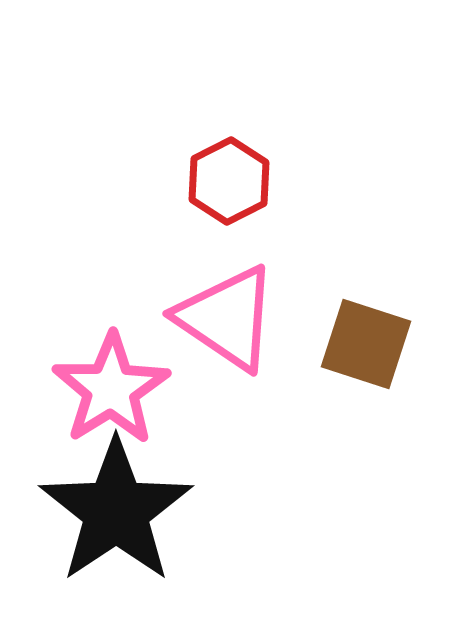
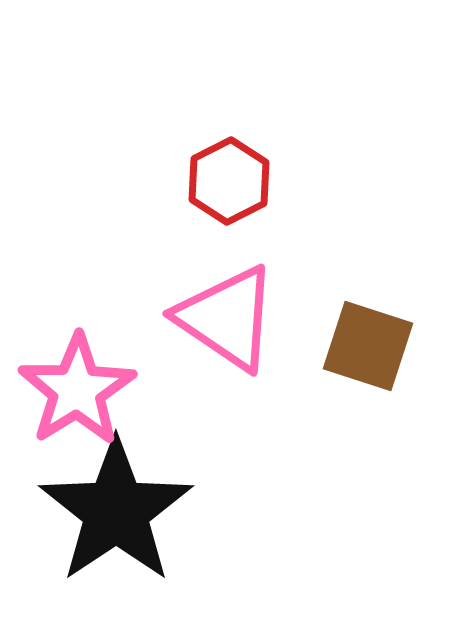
brown square: moved 2 px right, 2 px down
pink star: moved 34 px left, 1 px down
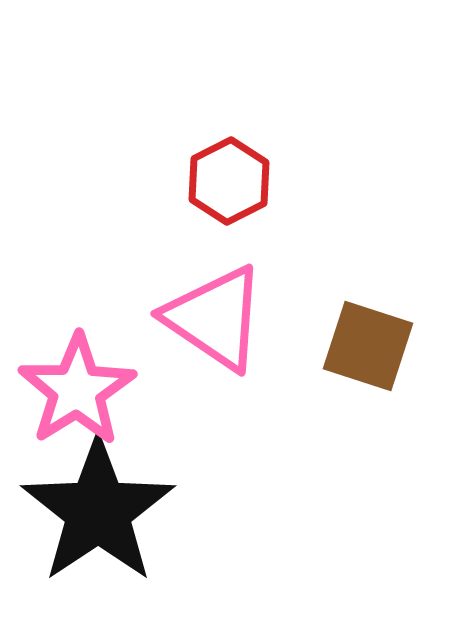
pink triangle: moved 12 px left
black star: moved 18 px left
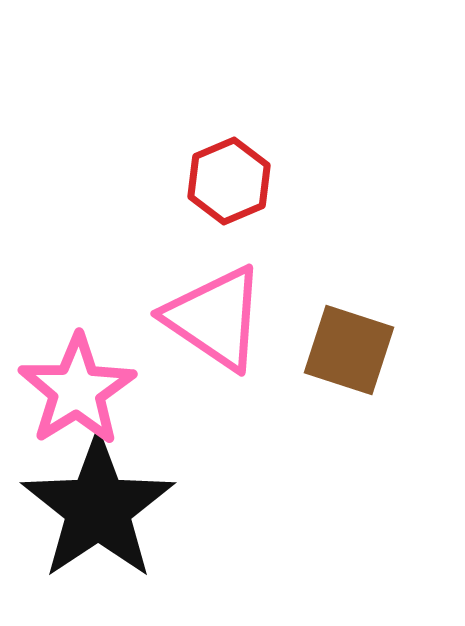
red hexagon: rotated 4 degrees clockwise
brown square: moved 19 px left, 4 px down
black star: moved 3 px up
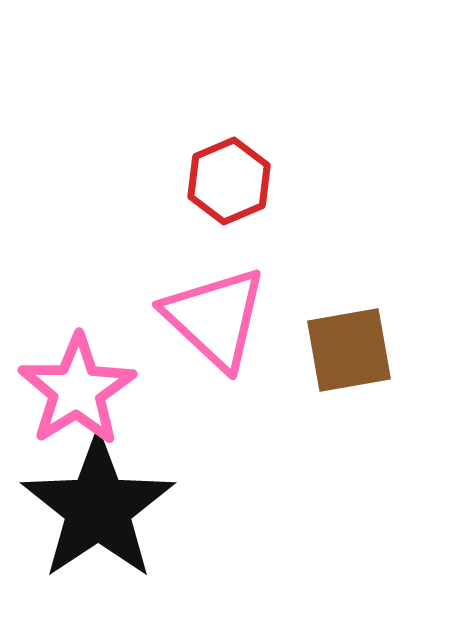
pink triangle: rotated 9 degrees clockwise
brown square: rotated 28 degrees counterclockwise
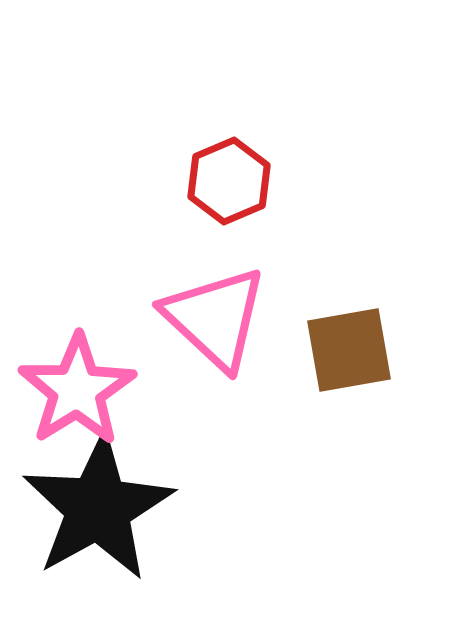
black star: rotated 5 degrees clockwise
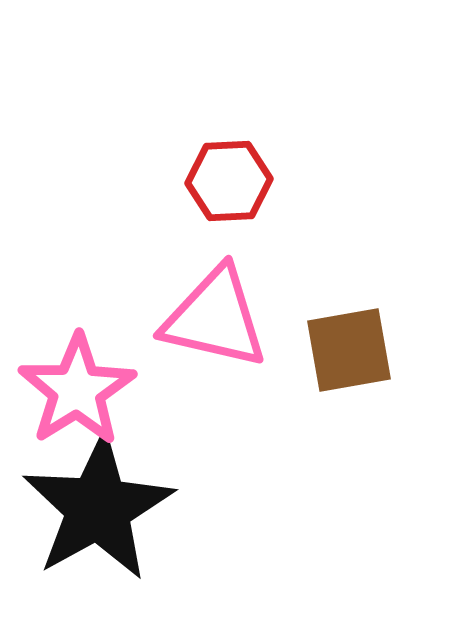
red hexagon: rotated 20 degrees clockwise
pink triangle: rotated 30 degrees counterclockwise
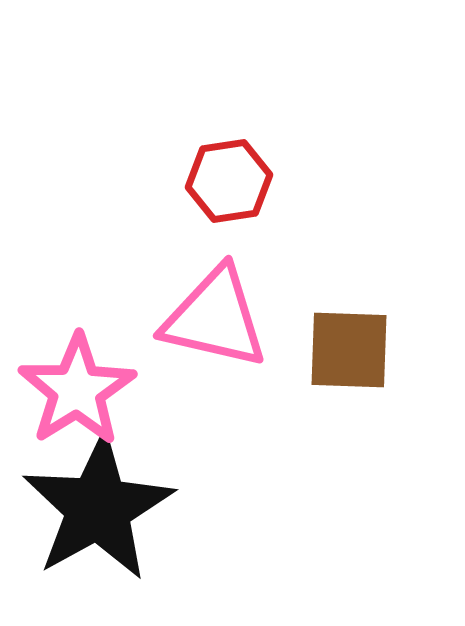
red hexagon: rotated 6 degrees counterclockwise
brown square: rotated 12 degrees clockwise
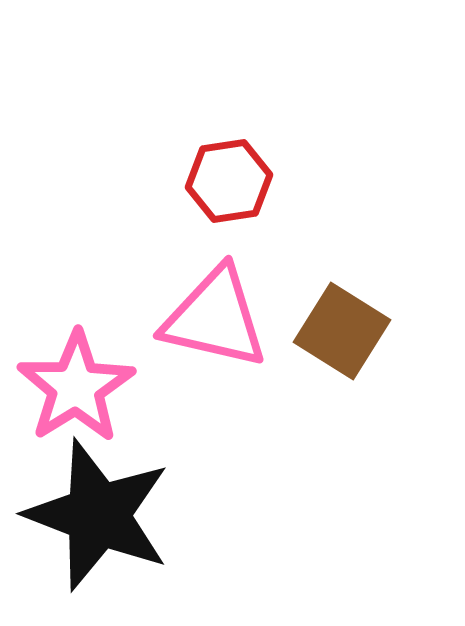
brown square: moved 7 px left, 19 px up; rotated 30 degrees clockwise
pink star: moved 1 px left, 3 px up
black star: moved 7 px down; rotated 22 degrees counterclockwise
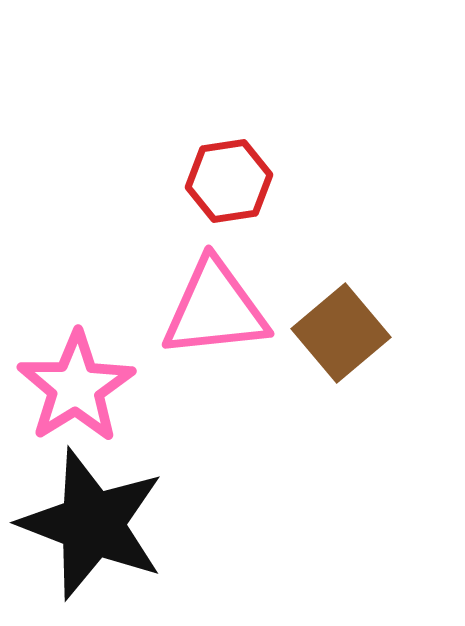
pink triangle: moved 9 px up; rotated 19 degrees counterclockwise
brown square: moved 1 px left, 2 px down; rotated 18 degrees clockwise
black star: moved 6 px left, 9 px down
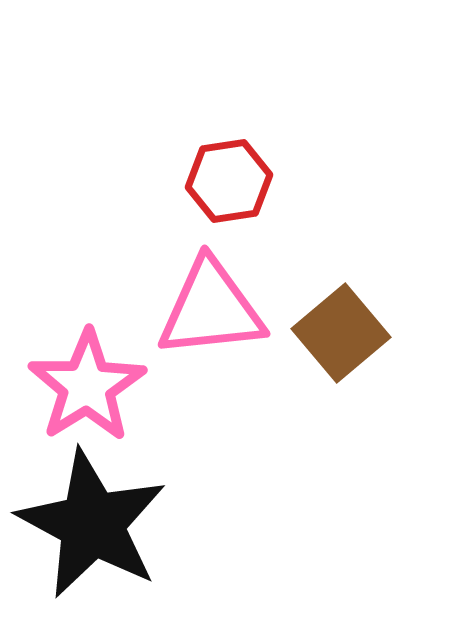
pink triangle: moved 4 px left
pink star: moved 11 px right, 1 px up
black star: rotated 7 degrees clockwise
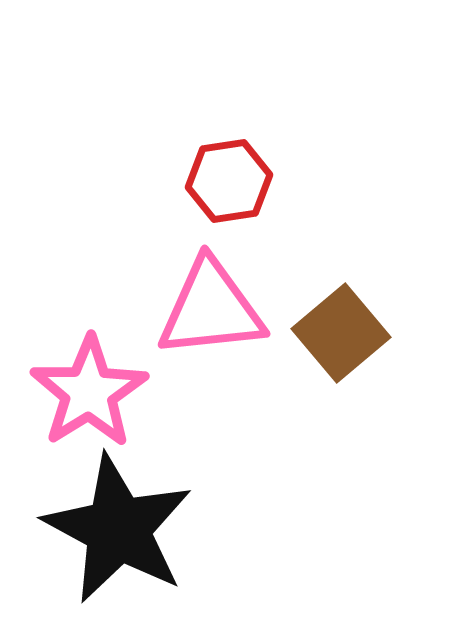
pink star: moved 2 px right, 6 px down
black star: moved 26 px right, 5 px down
